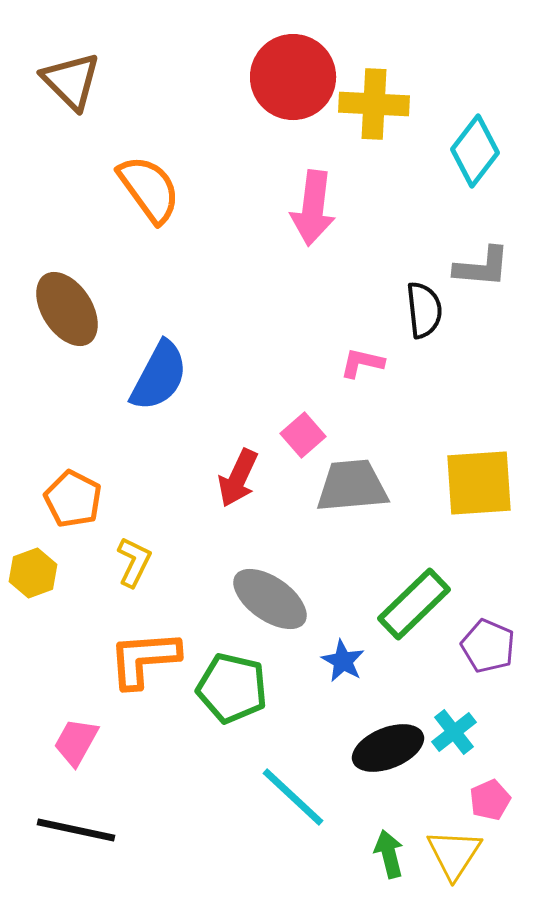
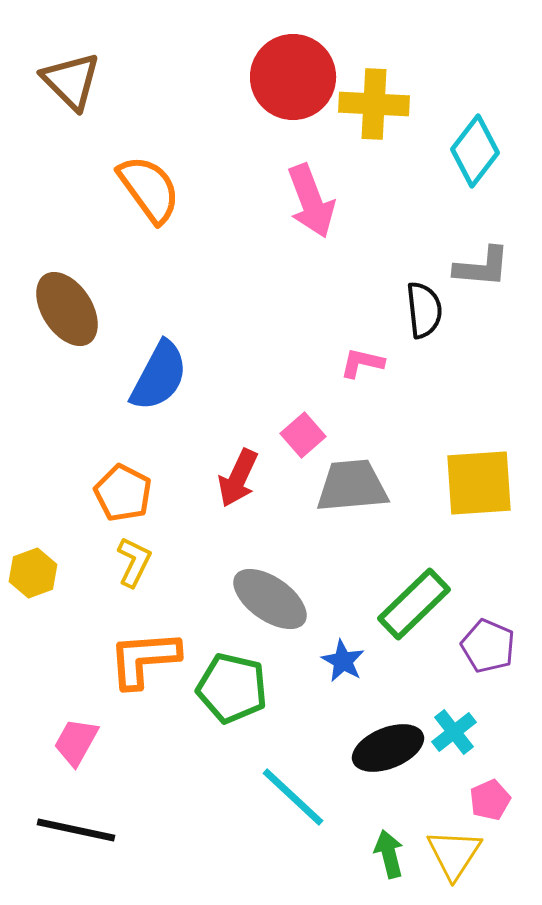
pink arrow: moved 2 px left, 7 px up; rotated 28 degrees counterclockwise
orange pentagon: moved 50 px right, 6 px up
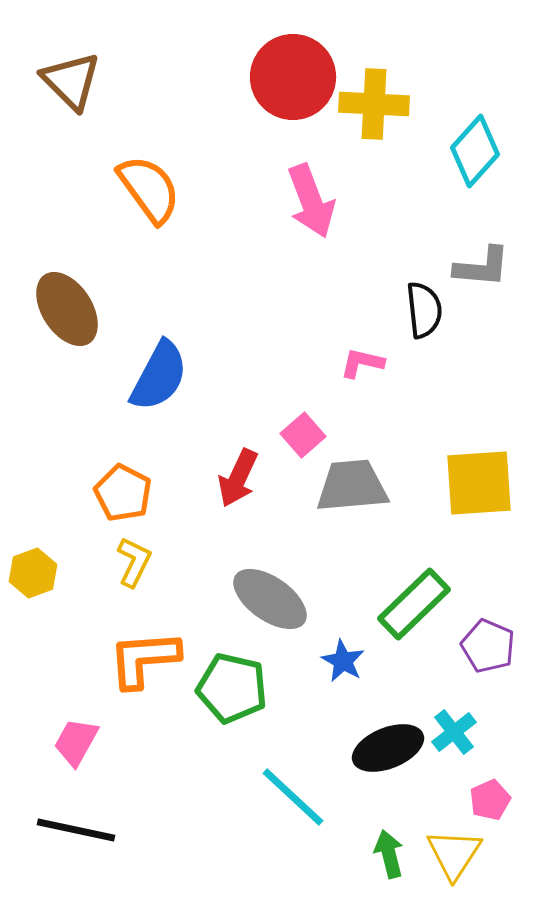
cyan diamond: rotated 4 degrees clockwise
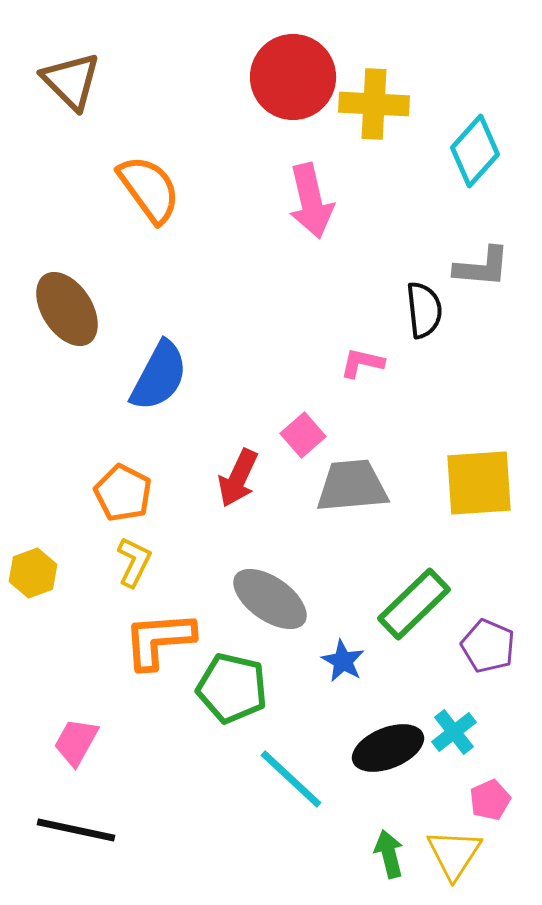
pink arrow: rotated 8 degrees clockwise
orange L-shape: moved 15 px right, 19 px up
cyan line: moved 2 px left, 18 px up
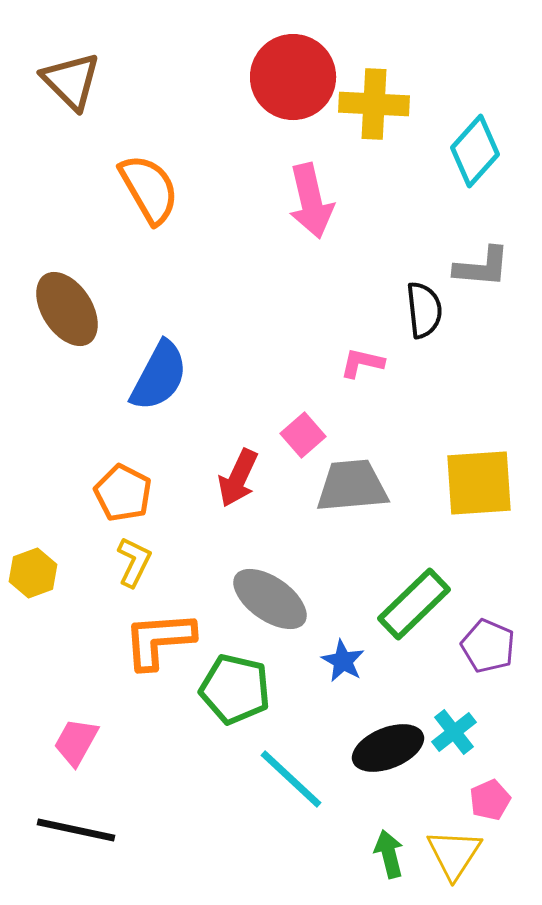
orange semicircle: rotated 6 degrees clockwise
green pentagon: moved 3 px right, 1 px down
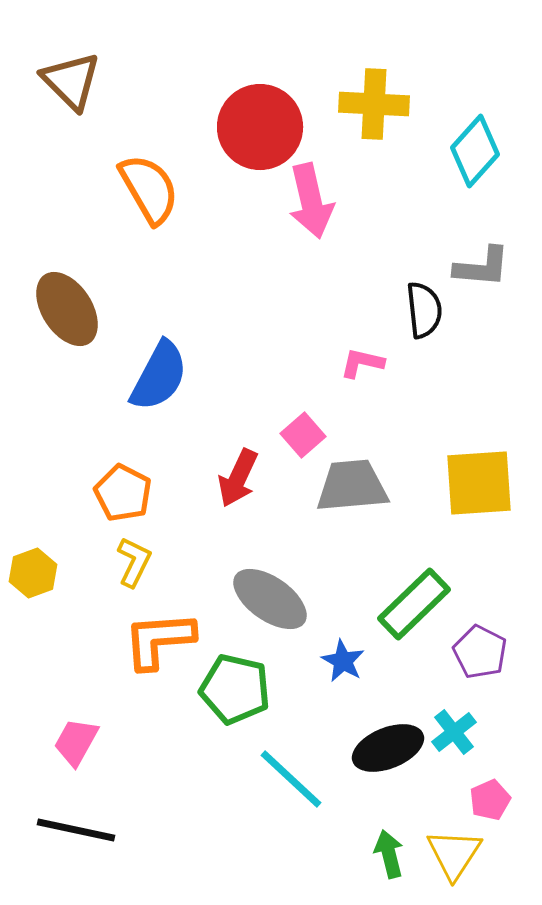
red circle: moved 33 px left, 50 px down
purple pentagon: moved 8 px left, 6 px down; rotated 4 degrees clockwise
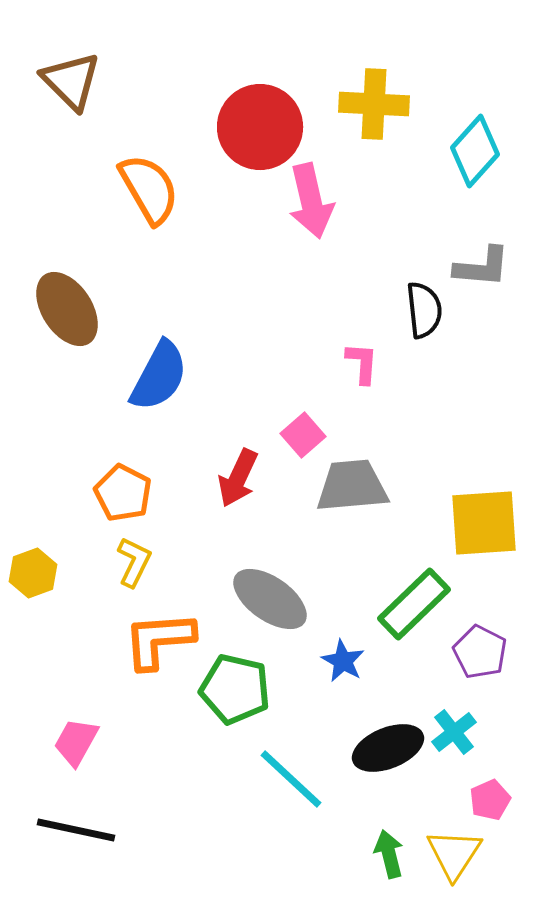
pink L-shape: rotated 81 degrees clockwise
yellow square: moved 5 px right, 40 px down
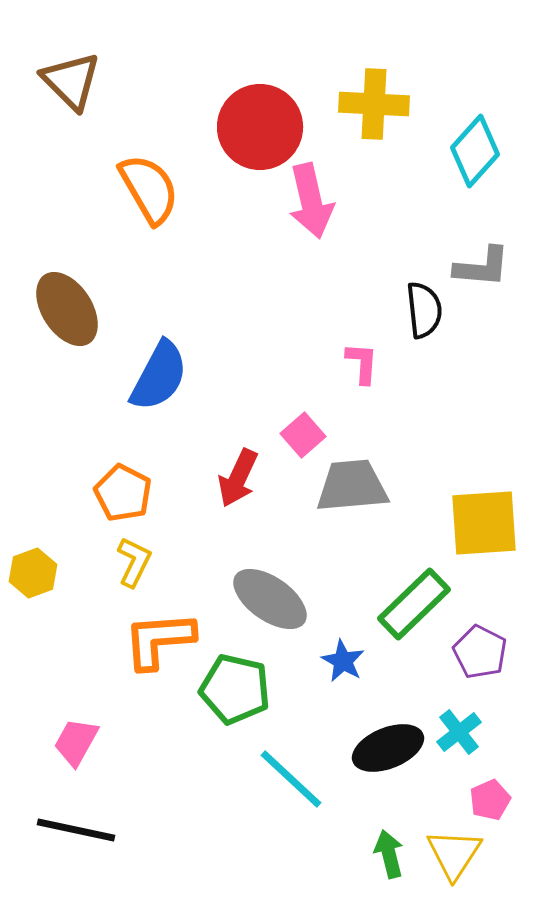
cyan cross: moved 5 px right
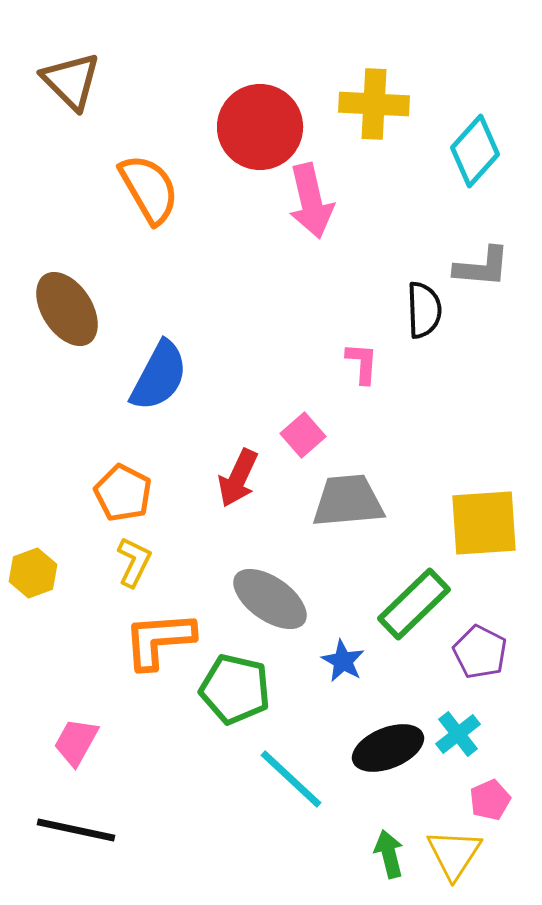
black semicircle: rotated 4 degrees clockwise
gray trapezoid: moved 4 px left, 15 px down
cyan cross: moved 1 px left, 2 px down
